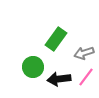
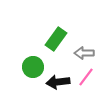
gray arrow: rotated 18 degrees clockwise
black arrow: moved 1 px left, 3 px down
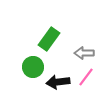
green rectangle: moved 7 px left
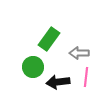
gray arrow: moved 5 px left
pink line: rotated 30 degrees counterclockwise
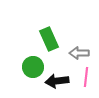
green rectangle: rotated 60 degrees counterclockwise
black arrow: moved 1 px left, 1 px up
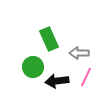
pink line: rotated 18 degrees clockwise
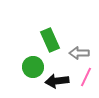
green rectangle: moved 1 px right, 1 px down
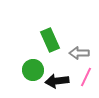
green circle: moved 3 px down
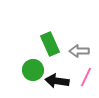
green rectangle: moved 4 px down
gray arrow: moved 2 px up
black arrow: rotated 15 degrees clockwise
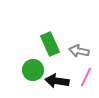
gray arrow: rotated 12 degrees clockwise
